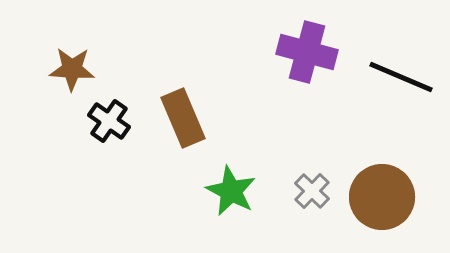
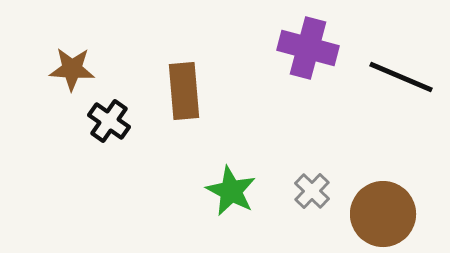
purple cross: moved 1 px right, 4 px up
brown rectangle: moved 1 px right, 27 px up; rotated 18 degrees clockwise
brown circle: moved 1 px right, 17 px down
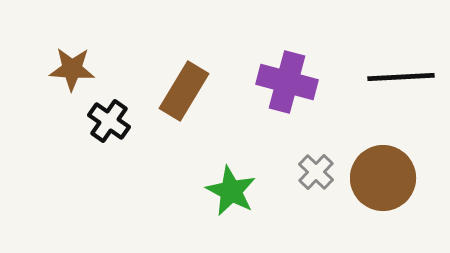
purple cross: moved 21 px left, 34 px down
black line: rotated 26 degrees counterclockwise
brown rectangle: rotated 36 degrees clockwise
gray cross: moved 4 px right, 19 px up
brown circle: moved 36 px up
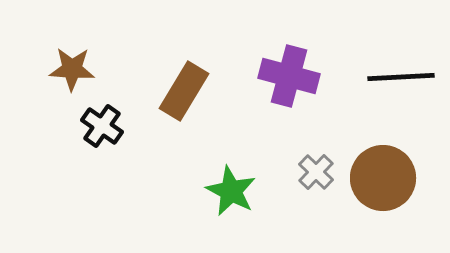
purple cross: moved 2 px right, 6 px up
black cross: moved 7 px left, 5 px down
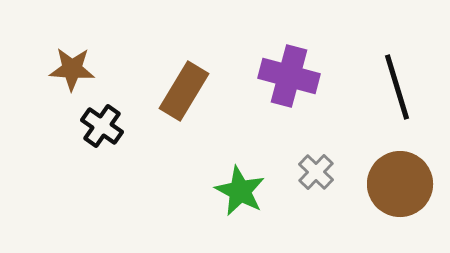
black line: moved 4 px left, 10 px down; rotated 76 degrees clockwise
brown circle: moved 17 px right, 6 px down
green star: moved 9 px right
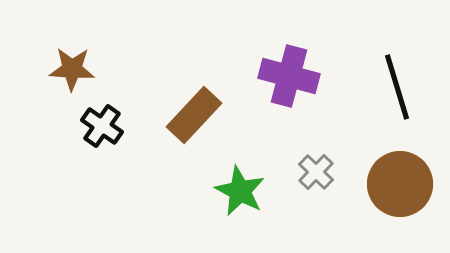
brown rectangle: moved 10 px right, 24 px down; rotated 12 degrees clockwise
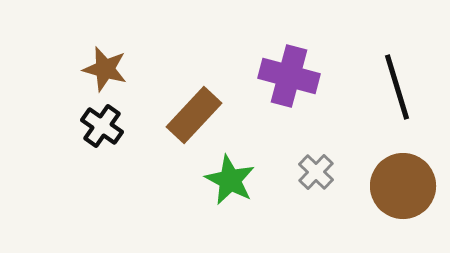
brown star: moved 33 px right; rotated 12 degrees clockwise
brown circle: moved 3 px right, 2 px down
green star: moved 10 px left, 11 px up
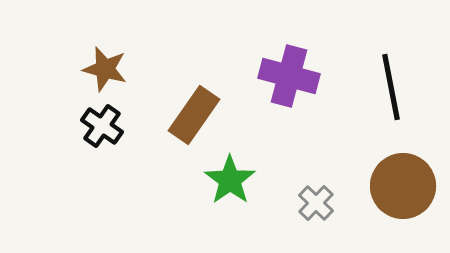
black line: moved 6 px left; rotated 6 degrees clockwise
brown rectangle: rotated 8 degrees counterclockwise
gray cross: moved 31 px down
green star: rotated 9 degrees clockwise
